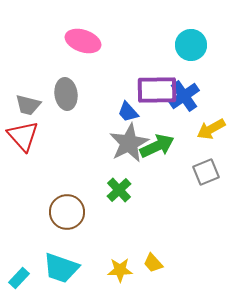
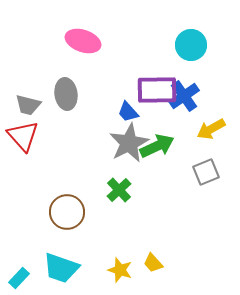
yellow star: rotated 20 degrees clockwise
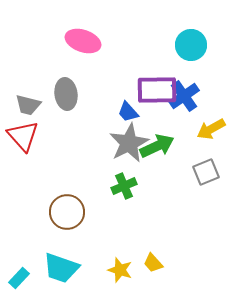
green cross: moved 5 px right, 4 px up; rotated 20 degrees clockwise
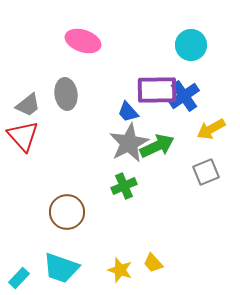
gray trapezoid: rotated 52 degrees counterclockwise
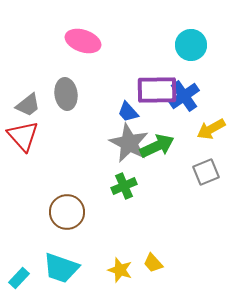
gray star: rotated 18 degrees counterclockwise
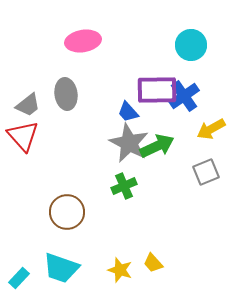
pink ellipse: rotated 28 degrees counterclockwise
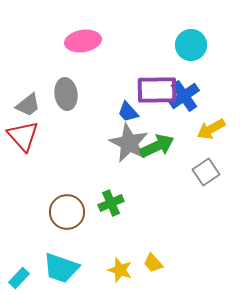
gray square: rotated 12 degrees counterclockwise
green cross: moved 13 px left, 17 px down
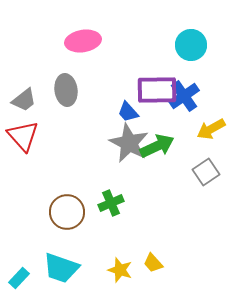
gray ellipse: moved 4 px up
gray trapezoid: moved 4 px left, 5 px up
